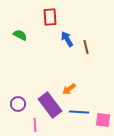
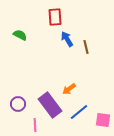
red rectangle: moved 5 px right
blue line: rotated 42 degrees counterclockwise
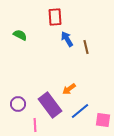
blue line: moved 1 px right, 1 px up
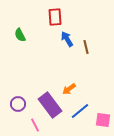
green semicircle: rotated 144 degrees counterclockwise
pink line: rotated 24 degrees counterclockwise
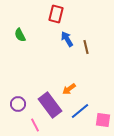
red rectangle: moved 1 px right, 3 px up; rotated 18 degrees clockwise
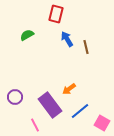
green semicircle: moved 7 px right; rotated 88 degrees clockwise
purple circle: moved 3 px left, 7 px up
pink square: moved 1 px left, 3 px down; rotated 21 degrees clockwise
